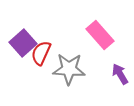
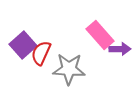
purple square: moved 2 px down
purple arrow: moved 25 px up; rotated 120 degrees clockwise
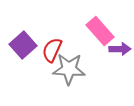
pink rectangle: moved 4 px up
red semicircle: moved 11 px right, 3 px up
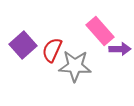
gray star: moved 6 px right, 3 px up
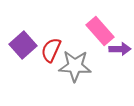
red semicircle: moved 1 px left
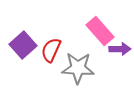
gray star: moved 3 px right, 2 px down
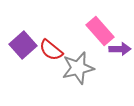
red semicircle: rotated 75 degrees counterclockwise
gray star: rotated 16 degrees counterclockwise
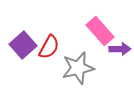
red semicircle: moved 2 px left, 3 px up; rotated 100 degrees counterclockwise
